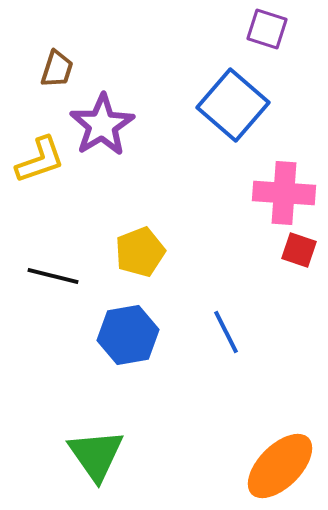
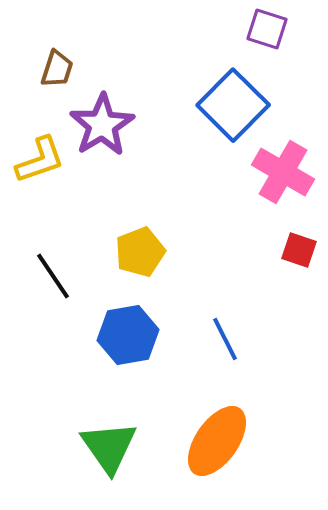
blue square: rotated 4 degrees clockwise
pink cross: moved 1 px left, 21 px up; rotated 26 degrees clockwise
black line: rotated 42 degrees clockwise
blue line: moved 1 px left, 7 px down
green triangle: moved 13 px right, 8 px up
orange ellipse: moved 63 px left, 25 px up; rotated 10 degrees counterclockwise
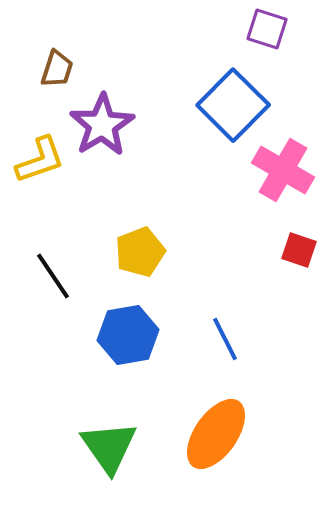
pink cross: moved 2 px up
orange ellipse: moved 1 px left, 7 px up
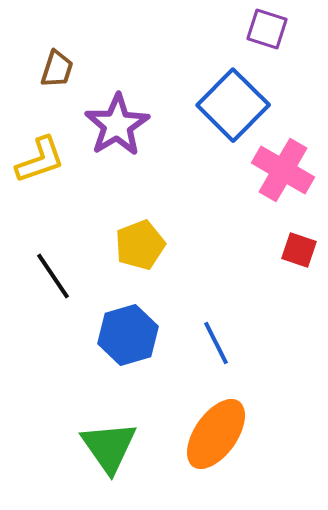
purple star: moved 15 px right
yellow pentagon: moved 7 px up
blue hexagon: rotated 6 degrees counterclockwise
blue line: moved 9 px left, 4 px down
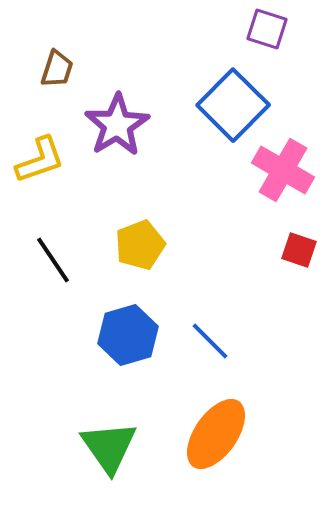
black line: moved 16 px up
blue line: moved 6 px left, 2 px up; rotated 18 degrees counterclockwise
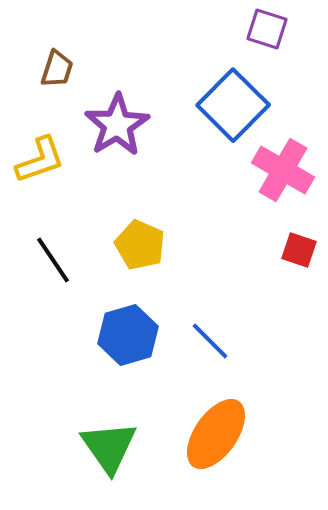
yellow pentagon: rotated 27 degrees counterclockwise
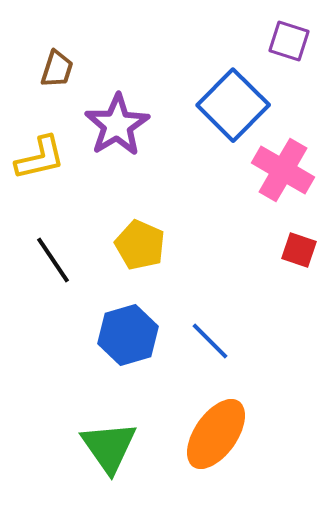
purple square: moved 22 px right, 12 px down
yellow L-shape: moved 2 px up; rotated 6 degrees clockwise
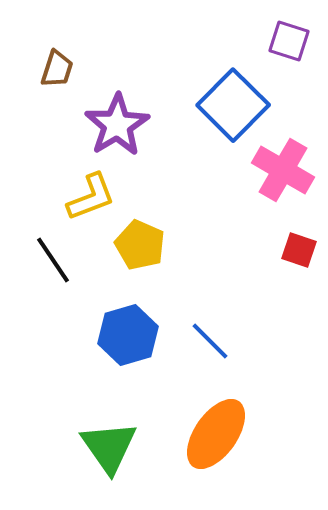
yellow L-shape: moved 51 px right, 39 px down; rotated 8 degrees counterclockwise
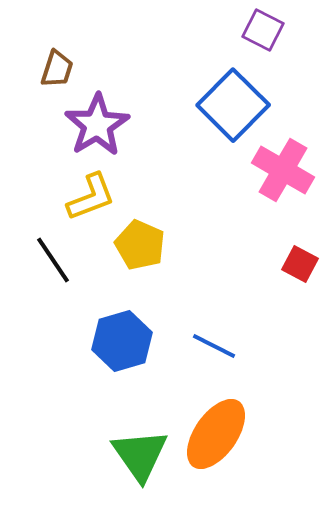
purple square: moved 26 px left, 11 px up; rotated 9 degrees clockwise
purple star: moved 20 px left
red square: moved 1 px right, 14 px down; rotated 9 degrees clockwise
blue hexagon: moved 6 px left, 6 px down
blue line: moved 4 px right, 5 px down; rotated 18 degrees counterclockwise
green triangle: moved 31 px right, 8 px down
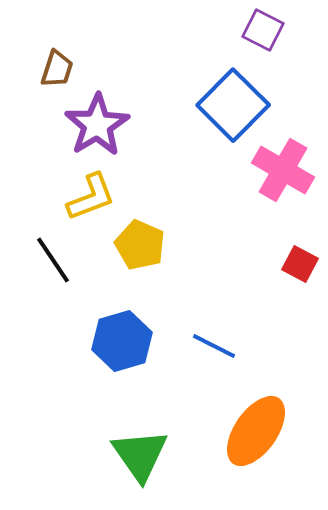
orange ellipse: moved 40 px right, 3 px up
